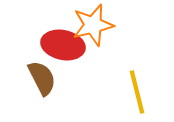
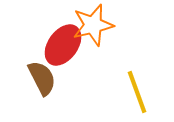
red ellipse: rotated 66 degrees counterclockwise
yellow line: rotated 6 degrees counterclockwise
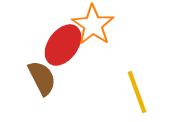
orange star: rotated 24 degrees counterclockwise
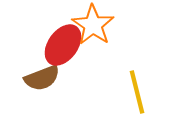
brown semicircle: rotated 96 degrees clockwise
yellow line: rotated 6 degrees clockwise
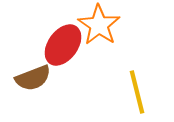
orange star: moved 6 px right
brown semicircle: moved 9 px left
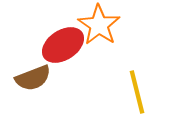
red ellipse: rotated 21 degrees clockwise
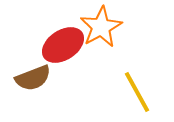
orange star: moved 2 px right, 2 px down; rotated 9 degrees clockwise
yellow line: rotated 15 degrees counterclockwise
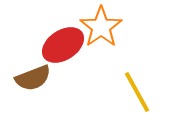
orange star: rotated 6 degrees counterclockwise
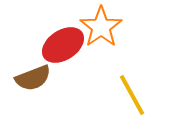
yellow line: moved 5 px left, 3 px down
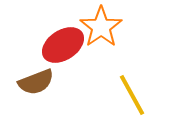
brown semicircle: moved 3 px right, 4 px down
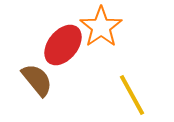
red ellipse: rotated 18 degrees counterclockwise
brown semicircle: moved 1 px right, 2 px up; rotated 108 degrees counterclockwise
